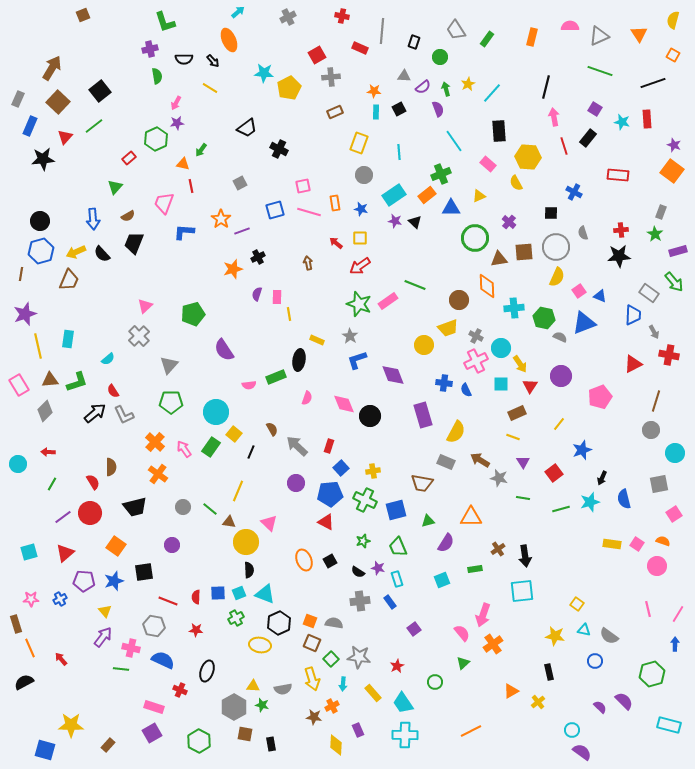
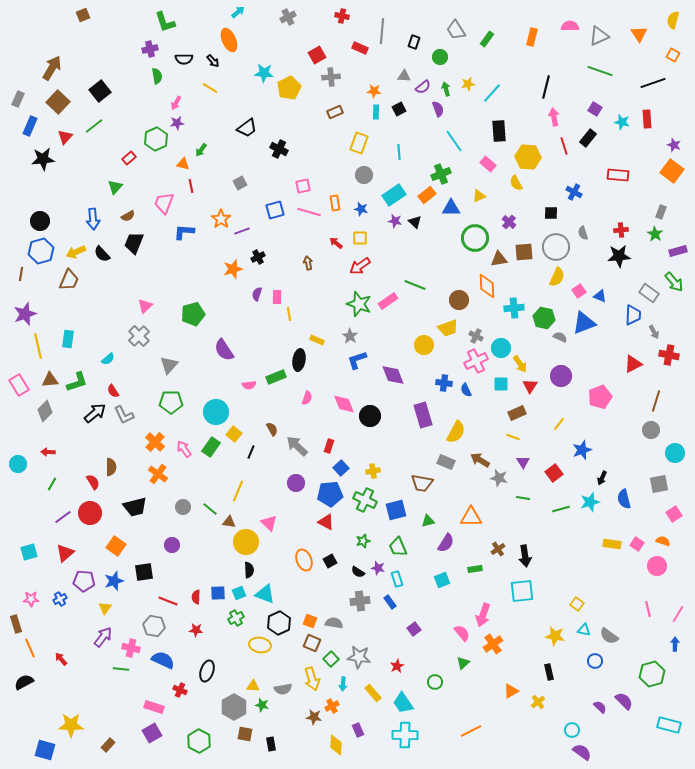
yellow star at (468, 84): rotated 16 degrees clockwise
yellow triangle at (105, 611): moved 3 px up; rotated 16 degrees clockwise
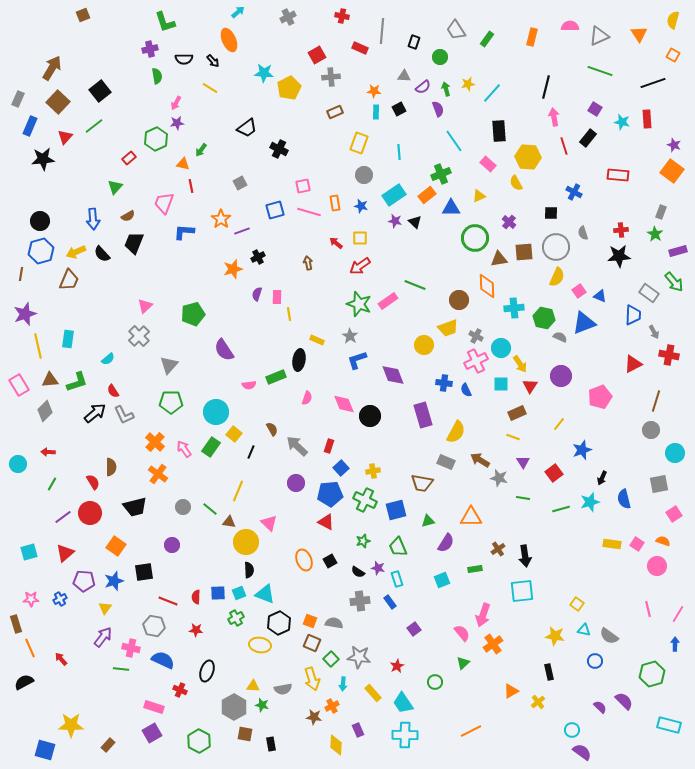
blue star at (361, 209): moved 3 px up
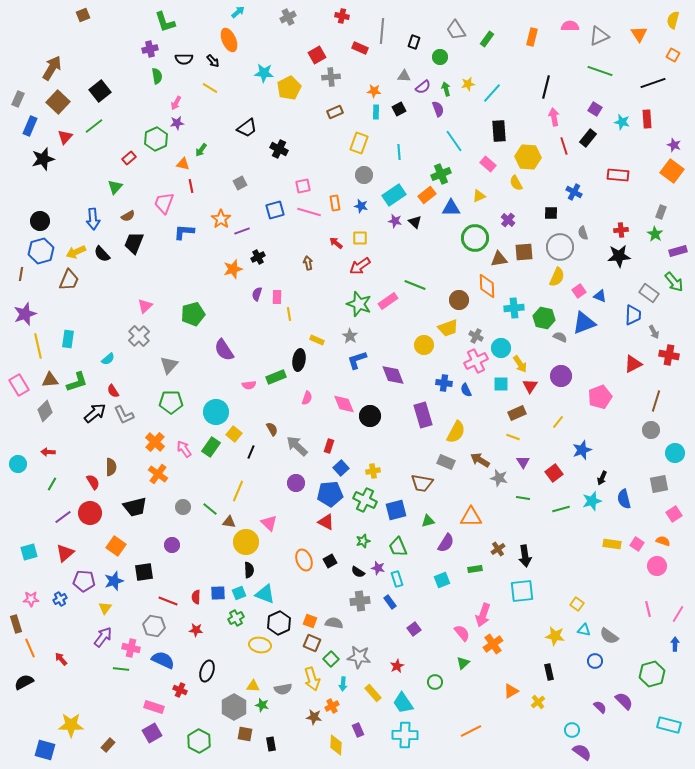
black star at (43, 159): rotated 10 degrees counterclockwise
purple cross at (509, 222): moved 1 px left, 2 px up
gray circle at (556, 247): moved 4 px right
yellow line at (559, 424): moved 1 px left, 2 px up
cyan star at (590, 502): moved 2 px right, 1 px up
